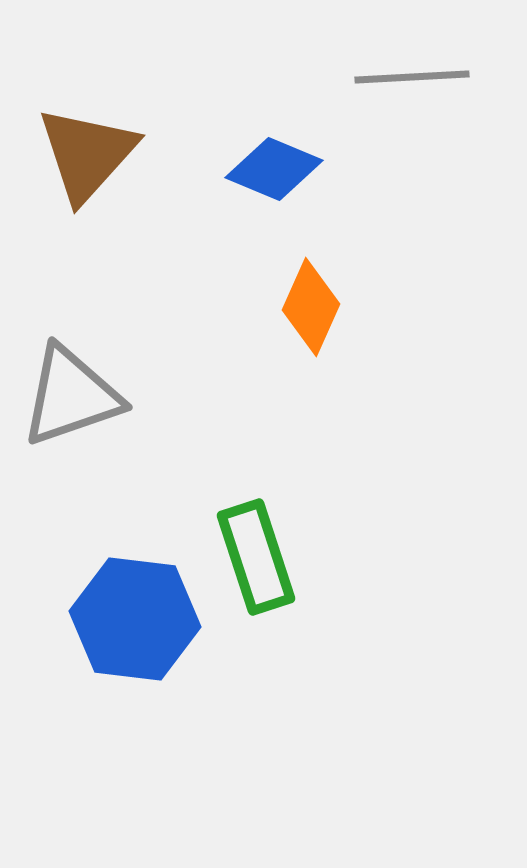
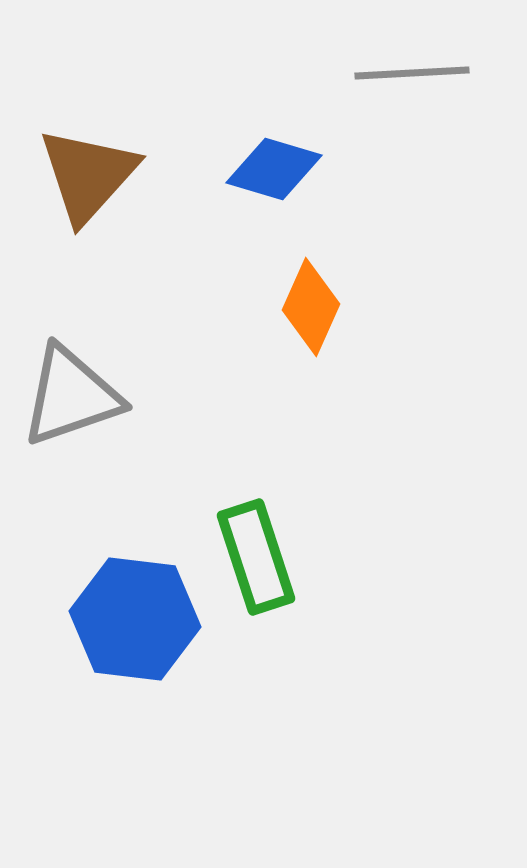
gray line: moved 4 px up
brown triangle: moved 1 px right, 21 px down
blue diamond: rotated 6 degrees counterclockwise
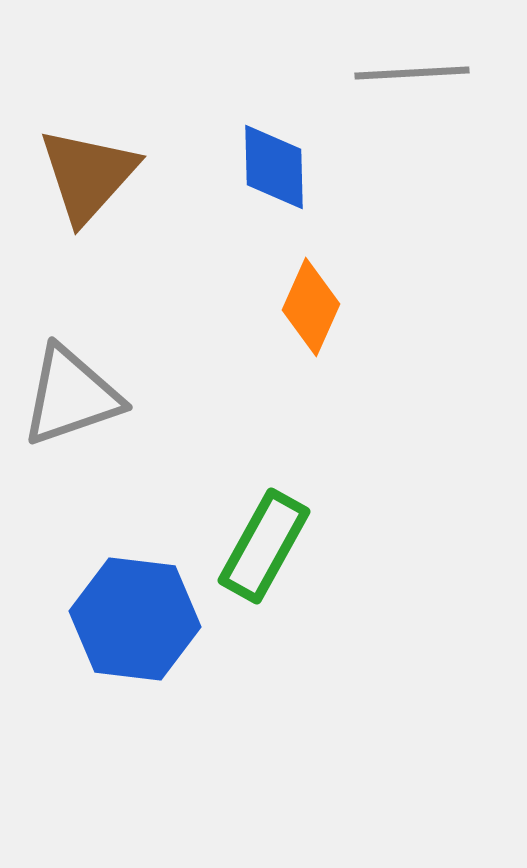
blue diamond: moved 2 px up; rotated 72 degrees clockwise
green rectangle: moved 8 px right, 11 px up; rotated 47 degrees clockwise
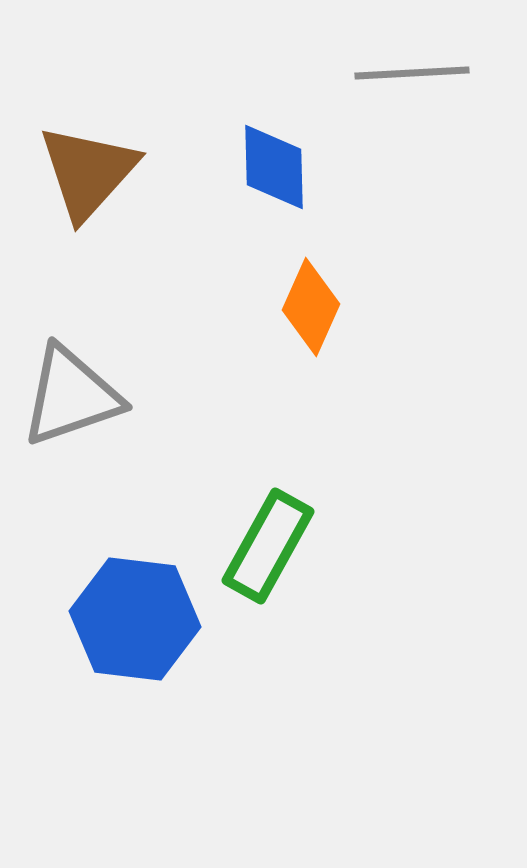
brown triangle: moved 3 px up
green rectangle: moved 4 px right
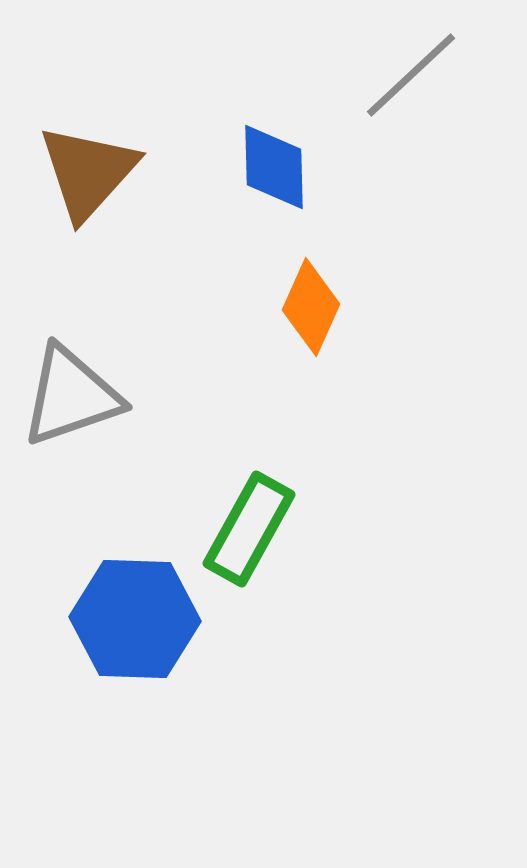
gray line: moved 1 px left, 2 px down; rotated 40 degrees counterclockwise
green rectangle: moved 19 px left, 17 px up
blue hexagon: rotated 5 degrees counterclockwise
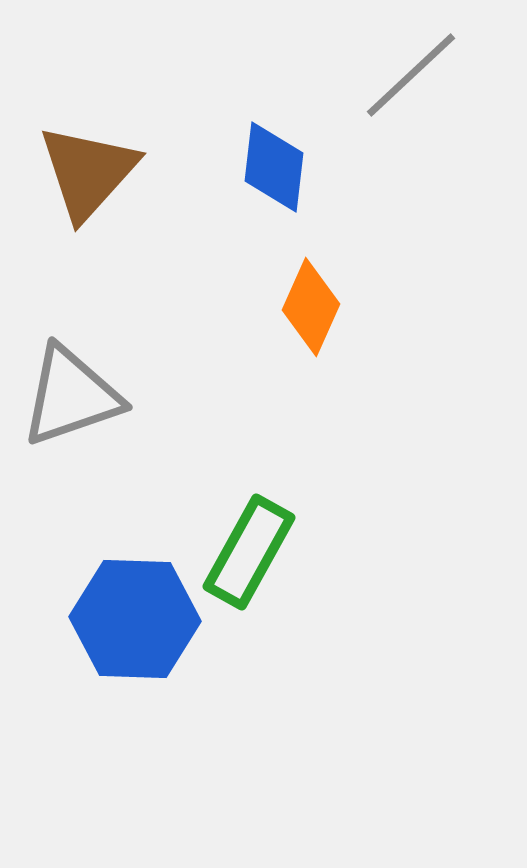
blue diamond: rotated 8 degrees clockwise
green rectangle: moved 23 px down
